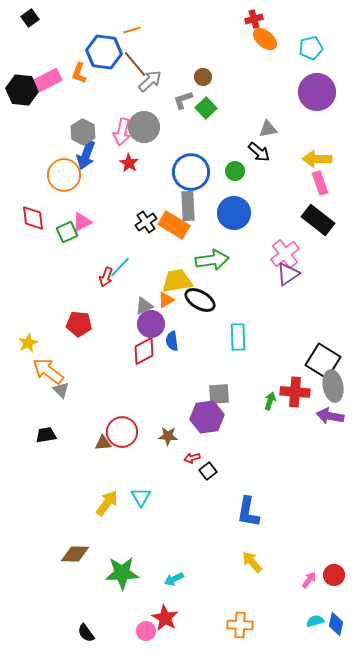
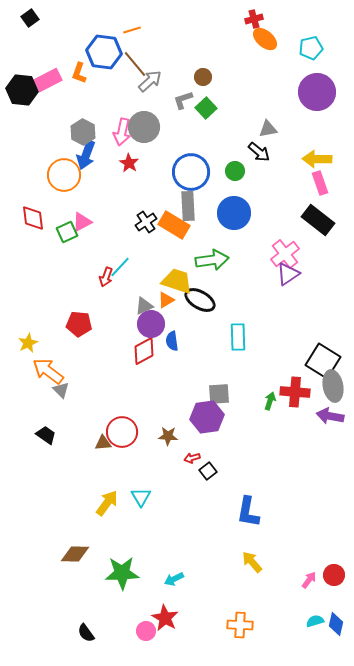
yellow trapezoid at (177, 281): rotated 28 degrees clockwise
black trapezoid at (46, 435): rotated 45 degrees clockwise
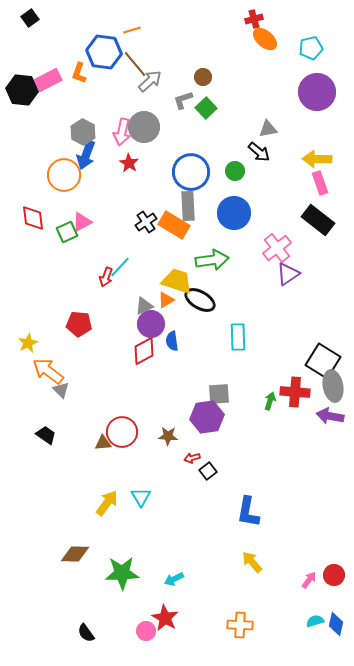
pink cross at (285, 254): moved 8 px left, 6 px up
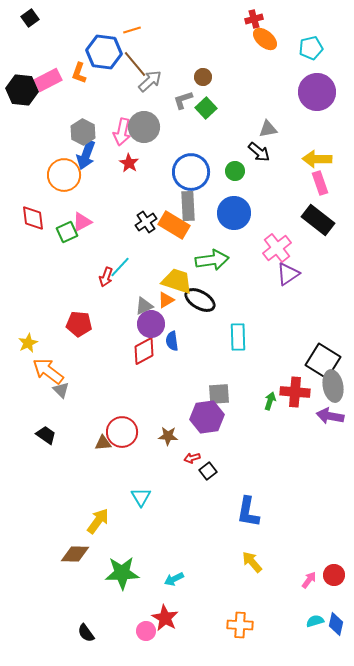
yellow arrow at (107, 503): moved 9 px left, 18 px down
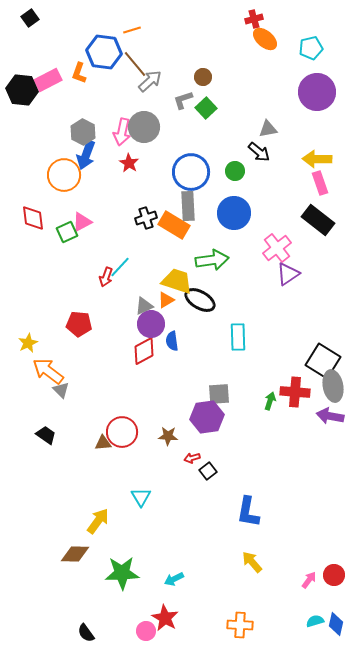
black cross at (146, 222): moved 4 px up; rotated 15 degrees clockwise
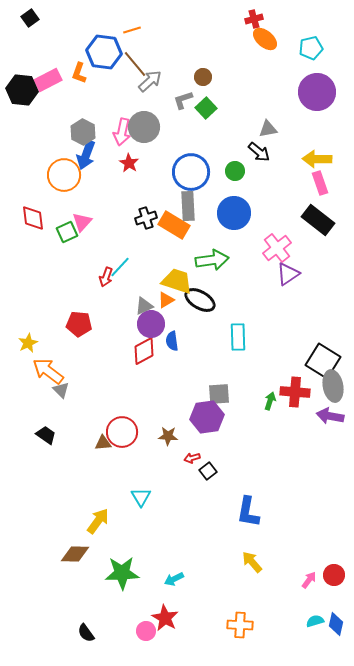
pink triangle at (82, 222): rotated 20 degrees counterclockwise
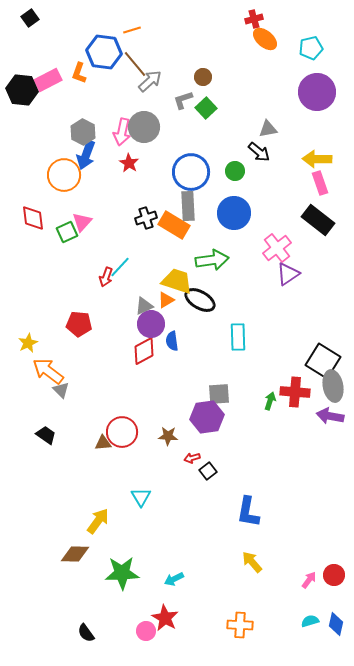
cyan semicircle at (315, 621): moved 5 px left
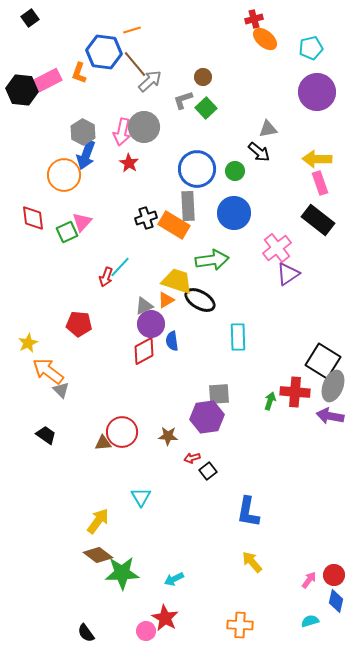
blue circle at (191, 172): moved 6 px right, 3 px up
gray ellipse at (333, 386): rotated 32 degrees clockwise
brown diamond at (75, 554): moved 23 px right, 1 px down; rotated 36 degrees clockwise
blue diamond at (336, 624): moved 23 px up
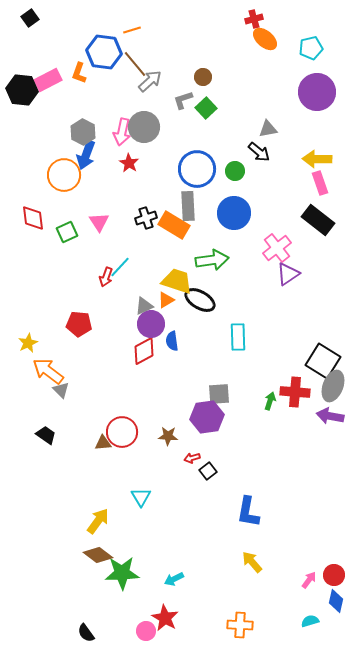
pink triangle at (82, 222): moved 17 px right; rotated 15 degrees counterclockwise
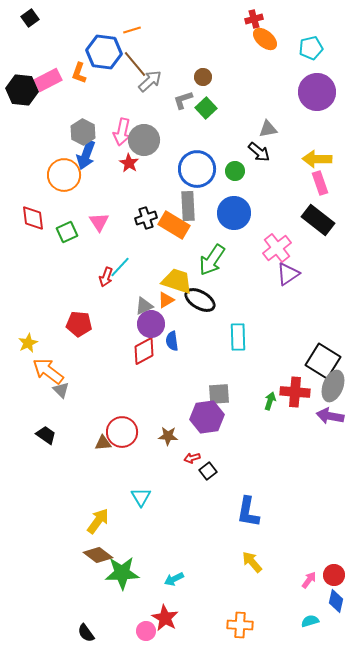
gray circle at (144, 127): moved 13 px down
green arrow at (212, 260): rotated 132 degrees clockwise
